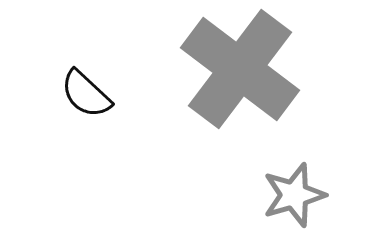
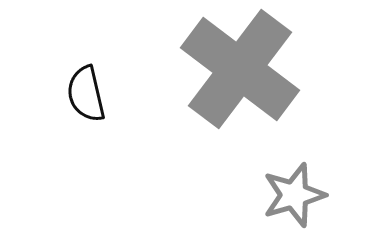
black semicircle: rotated 34 degrees clockwise
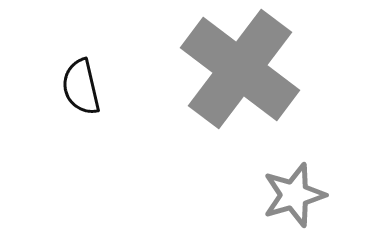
black semicircle: moved 5 px left, 7 px up
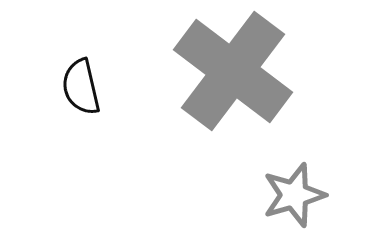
gray cross: moved 7 px left, 2 px down
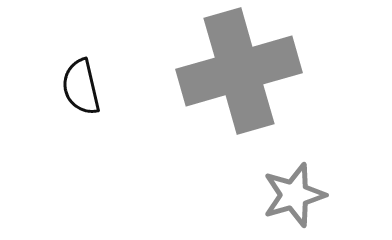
gray cross: moved 6 px right; rotated 37 degrees clockwise
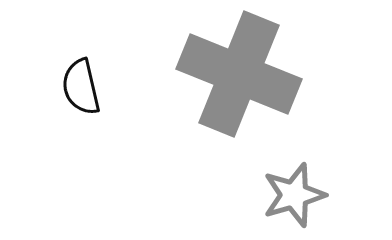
gray cross: moved 3 px down; rotated 38 degrees clockwise
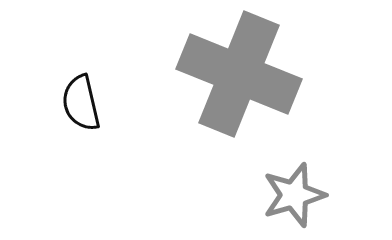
black semicircle: moved 16 px down
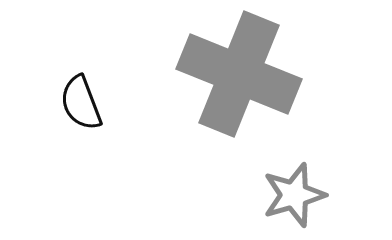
black semicircle: rotated 8 degrees counterclockwise
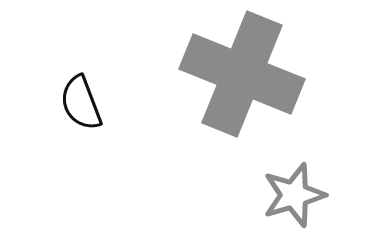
gray cross: moved 3 px right
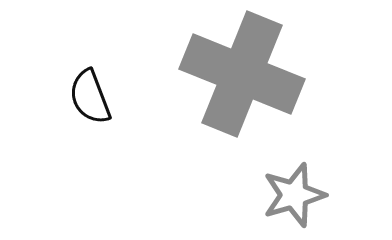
black semicircle: moved 9 px right, 6 px up
